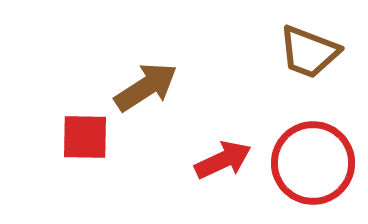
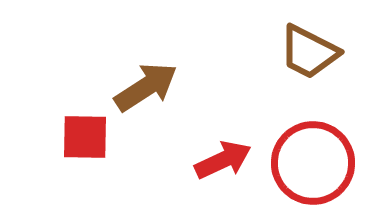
brown trapezoid: rotated 6 degrees clockwise
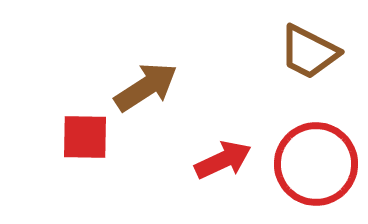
red circle: moved 3 px right, 1 px down
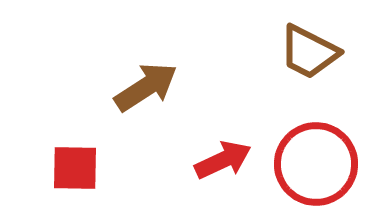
red square: moved 10 px left, 31 px down
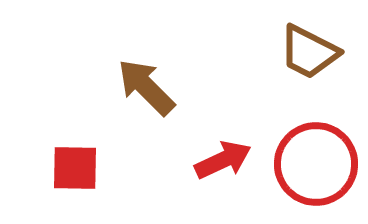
brown arrow: rotated 102 degrees counterclockwise
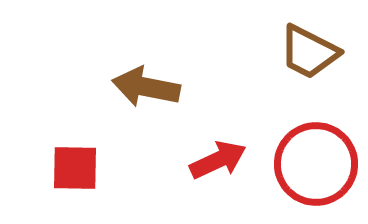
brown arrow: rotated 34 degrees counterclockwise
red arrow: moved 5 px left
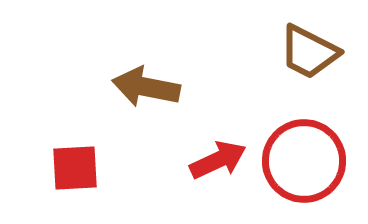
red circle: moved 12 px left, 3 px up
red square: rotated 4 degrees counterclockwise
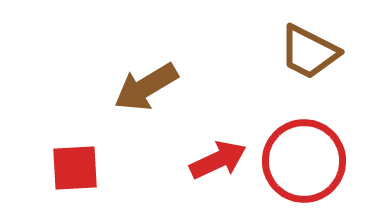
brown arrow: rotated 42 degrees counterclockwise
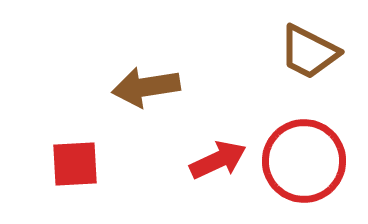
brown arrow: rotated 22 degrees clockwise
red square: moved 4 px up
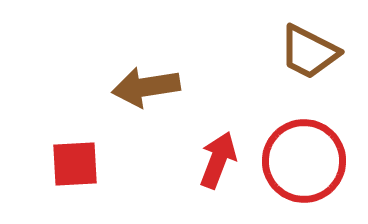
red arrow: rotated 44 degrees counterclockwise
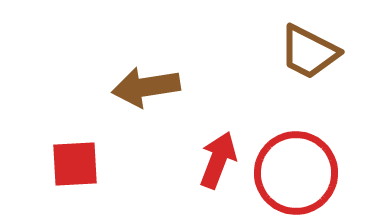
red circle: moved 8 px left, 12 px down
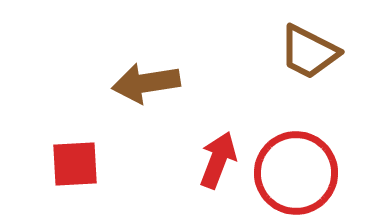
brown arrow: moved 4 px up
